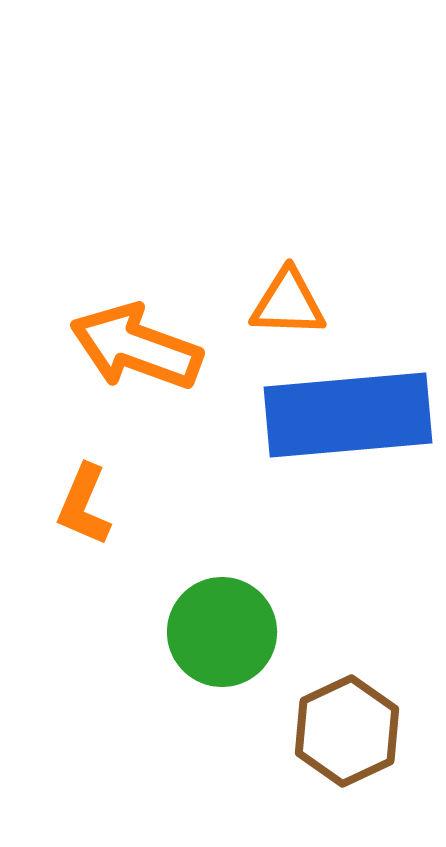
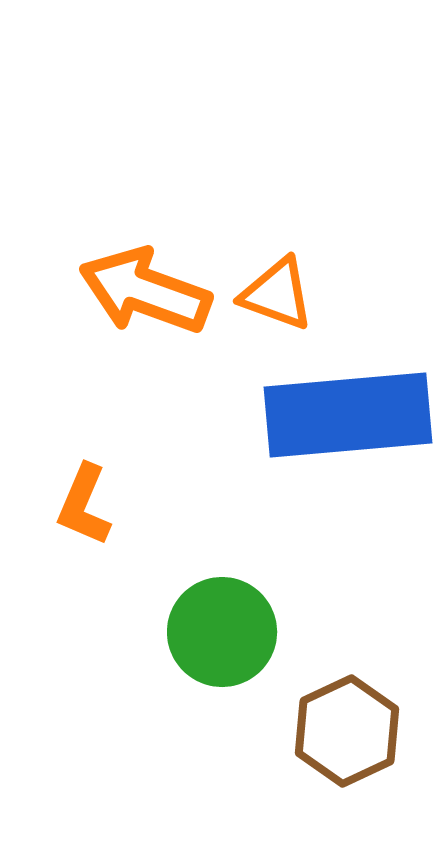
orange triangle: moved 11 px left, 9 px up; rotated 18 degrees clockwise
orange arrow: moved 9 px right, 56 px up
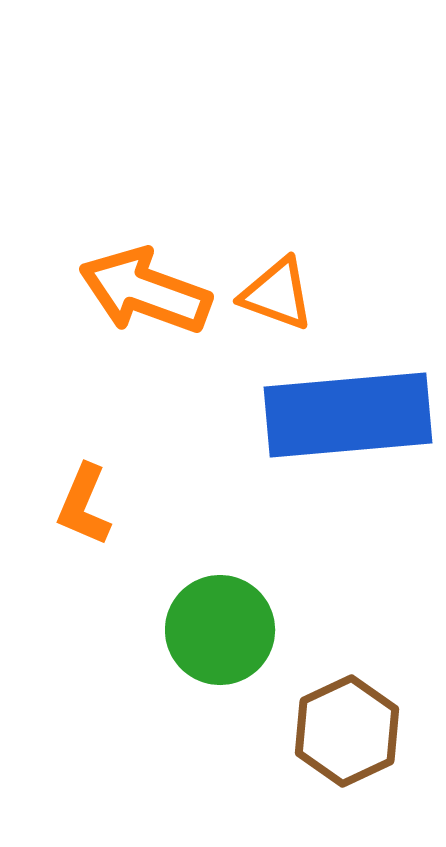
green circle: moved 2 px left, 2 px up
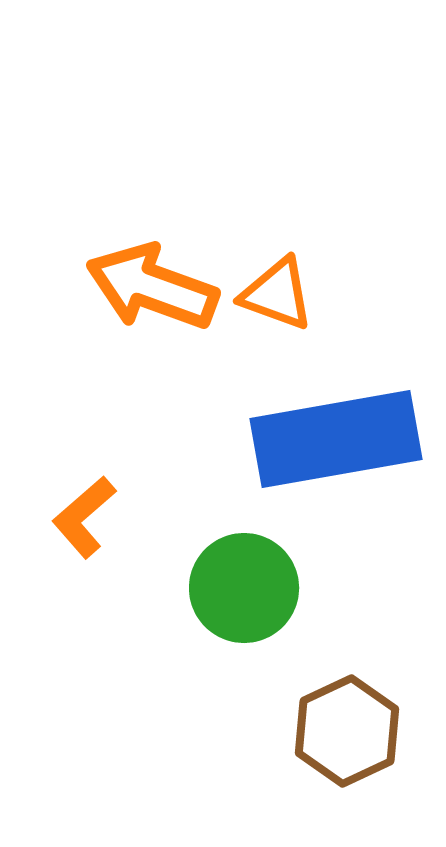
orange arrow: moved 7 px right, 4 px up
blue rectangle: moved 12 px left, 24 px down; rotated 5 degrees counterclockwise
orange L-shape: moved 12 px down; rotated 26 degrees clockwise
green circle: moved 24 px right, 42 px up
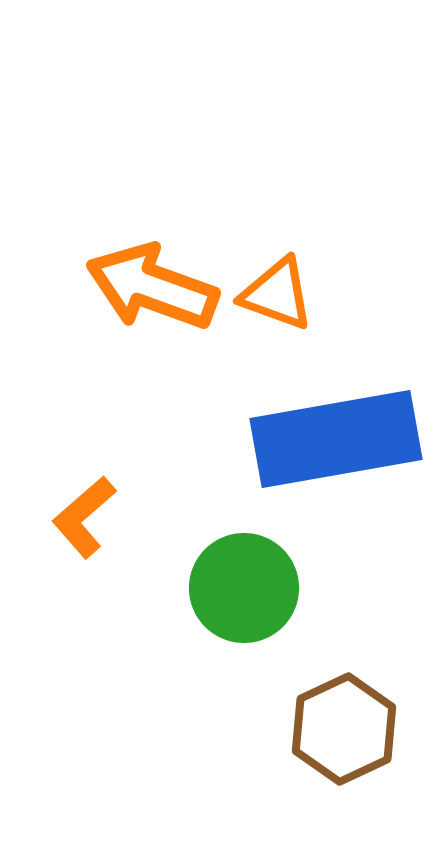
brown hexagon: moved 3 px left, 2 px up
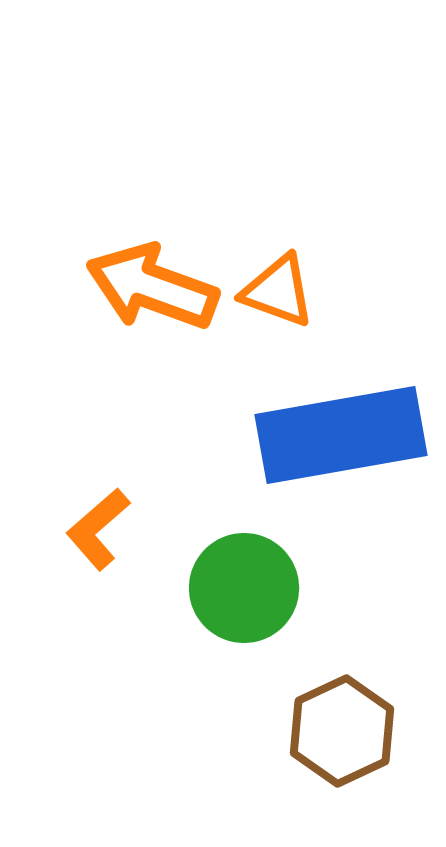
orange triangle: moved 1 px right, 3 px up
blue rectangle: moved 5 px right, 4 px up
orange L-shape: moved 14 px right, 12 px down
brown hexagon: moved 2 px left, 2 px down
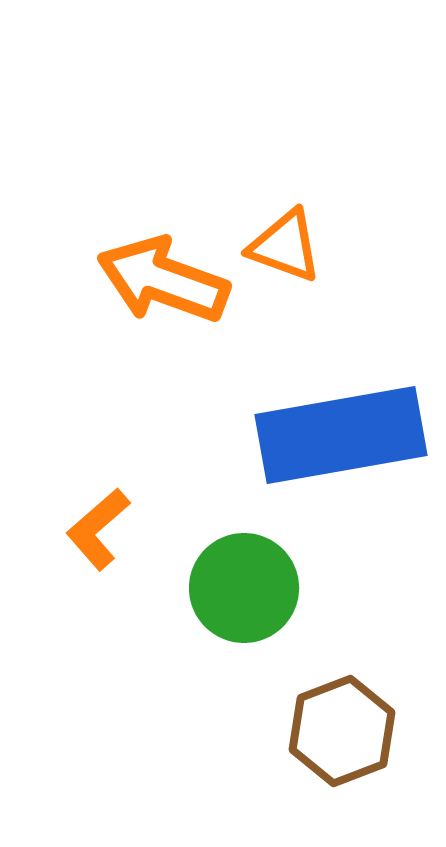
orange arrow: moved 11 px right, 7 px up
orange triangle: moved 7 px right, 45 px up
brown hexagon: rotated 4 degrees clockwise
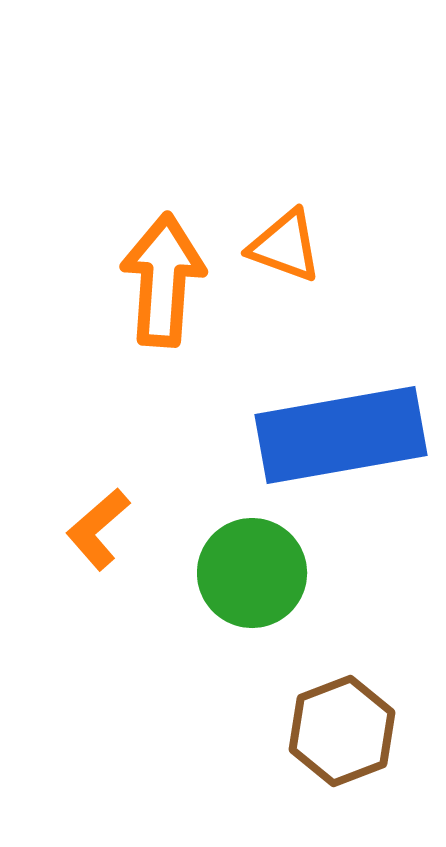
orange arrow: rotated 74 degrees clockwise
green circle: moved 8 px right, 15 px up
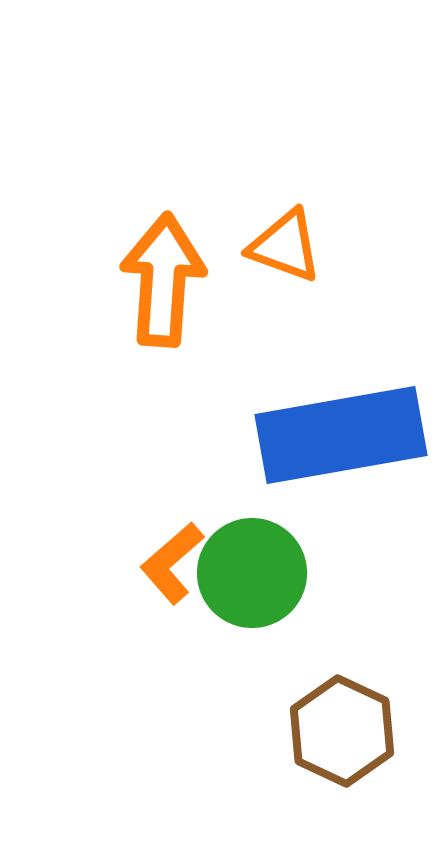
orange L-shape: moved 74 px right, 34 px down
brown hexagon: rotated 14 degrees counterclockwise
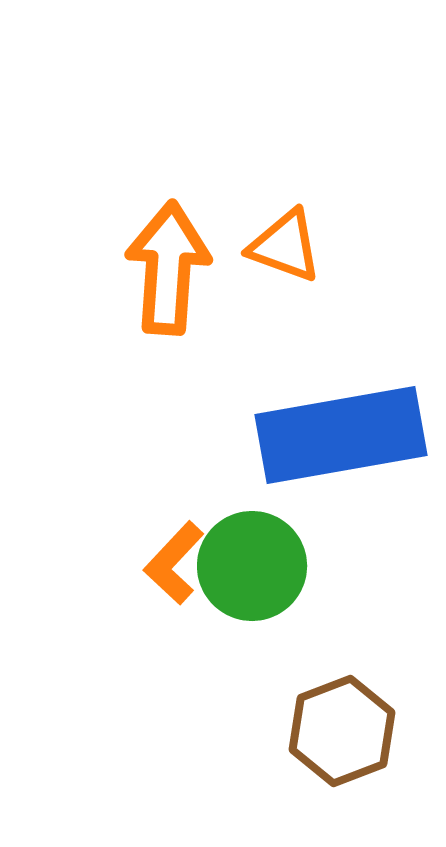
orange arrow: moved 5 px right, 12 px up
orange L-shape: moved 2 px right; rotated 6 degrees counterclockwise
green circle: moved 7 px up
brown hexagon: rotated 14 degrees clockwise
